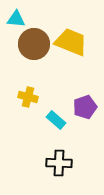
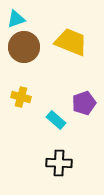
cyan triangle: rotated 24 degrees counterclockwise
brown circle: moved 10 px left, 3 px down
yellow cross: moved 7 px left
purple pentagon: moved 1 px left, 4 px up
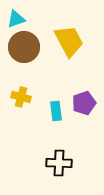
yellow trapezoid: moved 2 px left, 1 px up; rotated 40 degrees clockwise
cyan rectangle: moved 9 px up; rotated 42 degrees clockwise
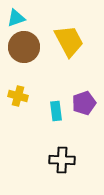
cyan triangle: moved 1 px up
yellow cross: moved 3 px left, 1 px up
black cross: moved 3 px right, 3 px up
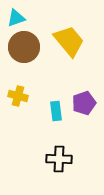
yellow trapezoid: rotated 12 degrees counterclockwise
black cross: moved 3 px left, 1 px up
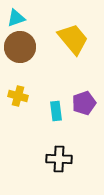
yellow trapezoid: moved 4 px right, 2 px up
brown circle: moved 4 px left
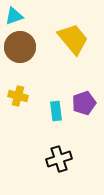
cyan triangle: moved 2 px left, 2 px up
black cross: rotated 20 degrees counterclockwise
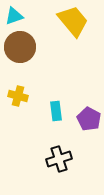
yellow trapezoid: moved 18 px up
purple pentagon: moved 5 px right, 16 px down; rotated 25 degrees counterclockwise
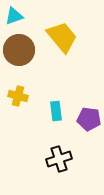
yellow trapezoid: moved 11 px left, 16 px down
brown circle: moved 1 px left, 3 px down
purple pentagon: rotated 20 degrees counterclockwise
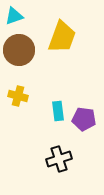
yellow trapezoid: rotated 60 degrees clockwise
cyan rectangle: moved 2 px right
purple pentagon: moved 5 px left
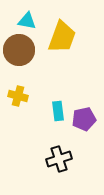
cyan triangle: moved 13 px right, 5 px down; rotated 30 degrees clockwise
purple pentagon: rotated 20 degrees counterclockwise
